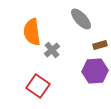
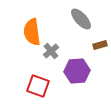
gray cross: moved 1 px left, 1 px down
purple hexagon: moved 18 px left
red square: rotated 15 degrees counterclockwise
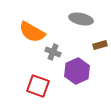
gray ellipse: rotated 35 degrees counterclockwise
orange semicircle: rotated 52 degrees counterclockwise
gray cross: moved 2 px right, 1 px down; rotated 28 degrees counterclockwise
purple hexagon: rotated 20 degrees counterclockwise
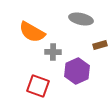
gray cross: rotated 21 degrees counterclockwise
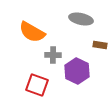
brown rectangle: rotated 24 degrees clockwise
gray cross: moved 3 px down
purple hexagon: rotated 10 degrees counterclockwise
red square: moved 1 px left, 1 px up
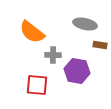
gray ellipse: moved 4 px right, 5 px down
orange semicircle: rotated 8 degrees clockwise
purple hexagon: rotated 15 degrees counterclockwise
red square: rotated 15 degrees counterclockwise
